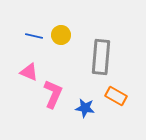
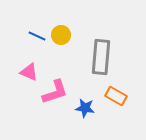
blue line: moved 3 px right; rotated 12 degrees clockwise
pink L-shape: moved 2 px right, 2 px up; rotated 48 degrees clockwise
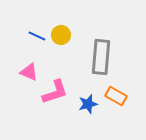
blue star: moved 3 px right, 4 px up; rotated 24 degrees counterclockwise
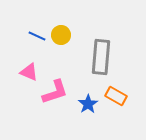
blue star: rotated 18 degrees counterclockwise
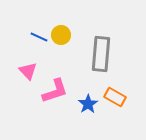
blue line: moved 2 px right, 1 px down
gray rectangle: moved 3 px up
pink triangle: moved 1 px left, 1 px up; rotated 24 degrees clockwise
pink L-shape: moved 1 px up
orange rectangle: moved 1 px left, 1 px down
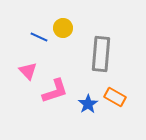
yellow circle: moved 2 px right, 7 px up
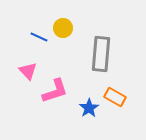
blue star: moved 1 px right, 4 px down
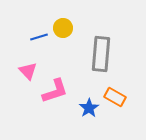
blue line: rotated 42 degrees counterclockwise
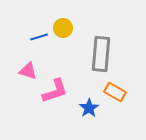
pink triangle: rotated 30 degrees counterclockwise
orange rectangle: moved 5 px up
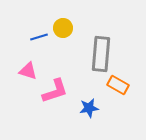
orange rectangle: moved 3 px right, 7 px up
blue star: rotated 24 degrees clockwise
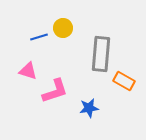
orange rectangle: moved 6 px right, 4 px up
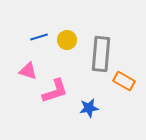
yellow circle: moved 4 px right, 12 px down
